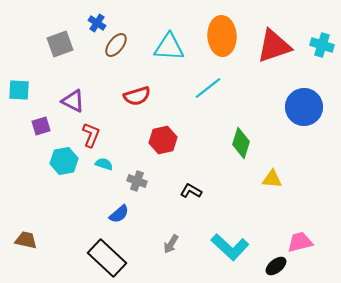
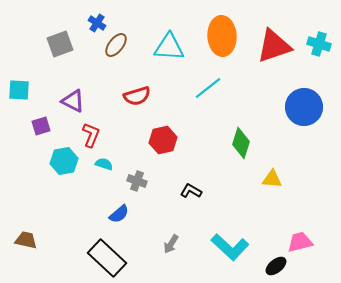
cyan cross: moved 3 px left, 1 px up
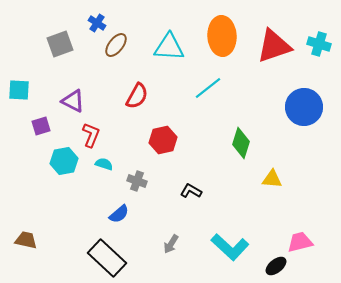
red semicircle: rotated 44 degrees counterclockwise
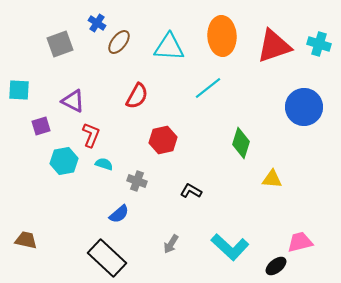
brown ellipse: moved 3 px right, 3 px up
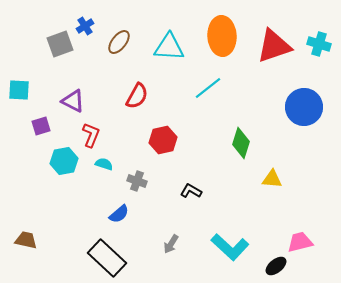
blue cross: moved 12 px left, 3 px down; rotated 24 degrees clockwise
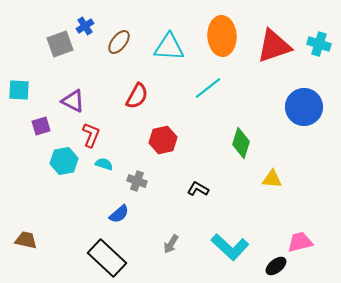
black L-shape: moved 7 px right, 2 px up
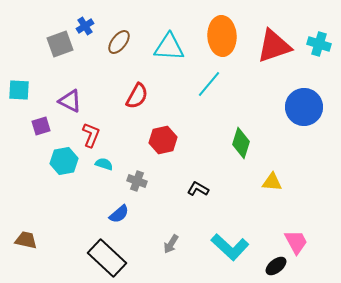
cyan line: moved 1 px right, 4 px up; rotated 12 degrees counterclockwise
purple triangle: moved 3 px left
yellow triangle: moved 3 px down
pink trapezoid: moved 4 px left; rotated 76 degrees clockwise
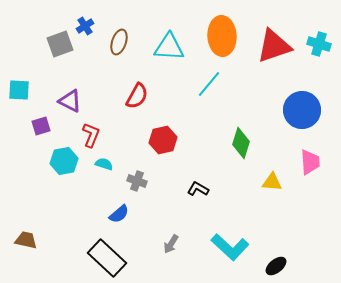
brown ellipse: rotated 20 degrees counterclockwise
blue circle: moved 2 px left, 3 px down
pink trapezoid: moved 14 px right, 80 px up; rotated 24 degrees clockwise
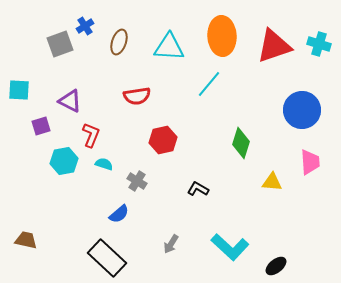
red semicircle: rotated 52 degrees clockwise
gray cross: rotated 12 degrees clockwise
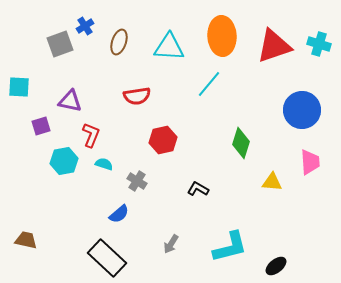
cyan square: moved 3 px up
purple triangle: rotated 15 degrees counterclockwise
cyan L-shape: rotated 57 degrees counterclockwise
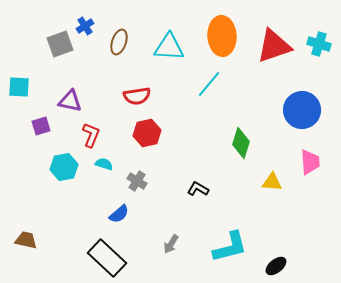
red hexagon: moved 16 px left, 7 px up
cyan hexagon: moved 6 px down
